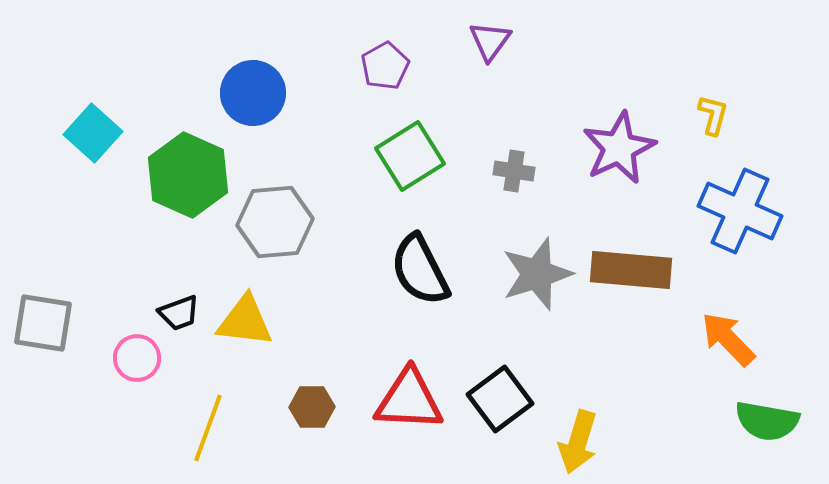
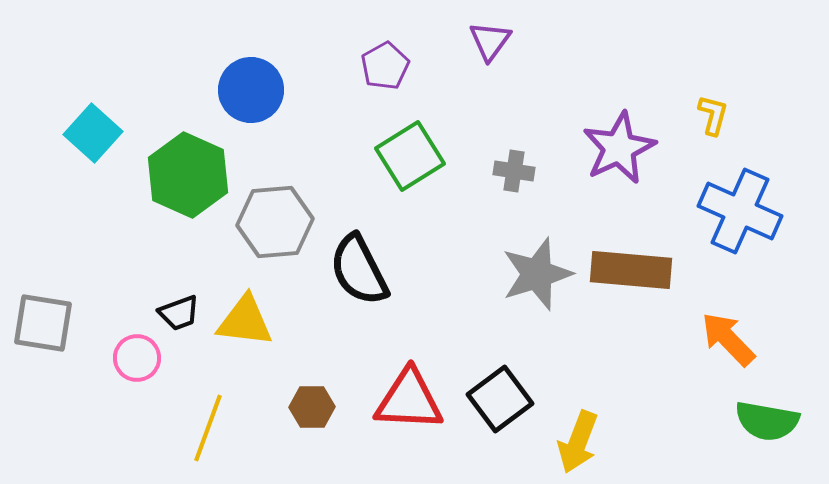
blue circle: moved 2 px left, 3 px up
black semicircle: moved 61 px left
yellow arrow: rotated 4 degrees clockwise
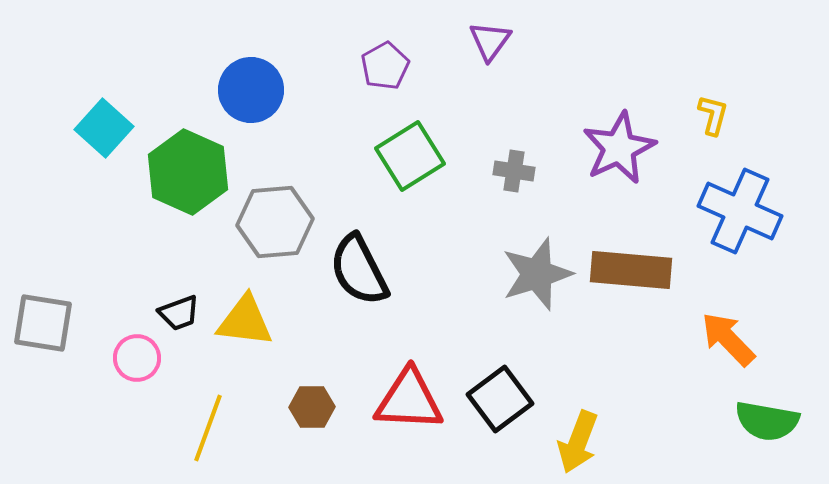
cyan square: moved 11 px right, 5 px up
green hexagon: moved 3 px up
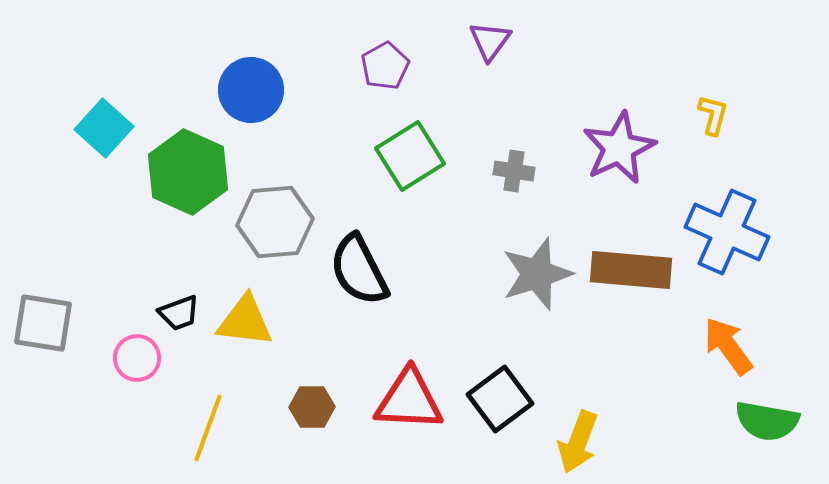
blue cross: moved 13 px left, 21 px down
orange arrow: moved 7 px down; rotated 8 degrees clockwise
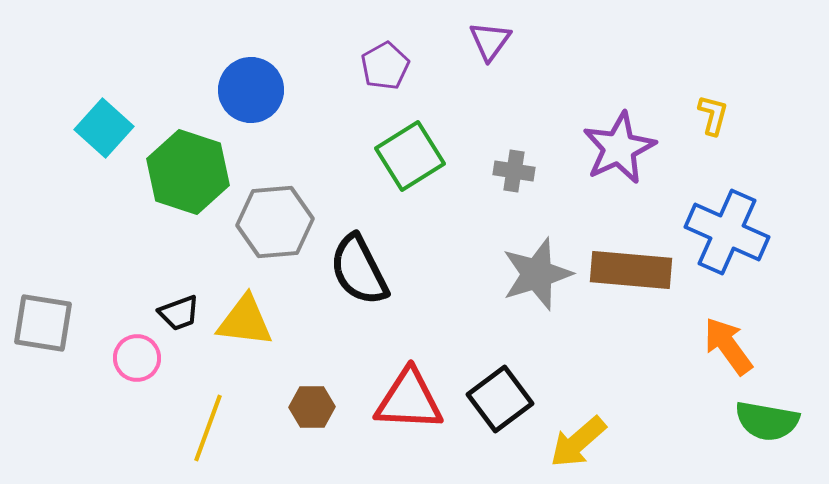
green hexagon: rotated 6 degrees counterclockwise
yellow arrow: rotated 28 degrees clockwise
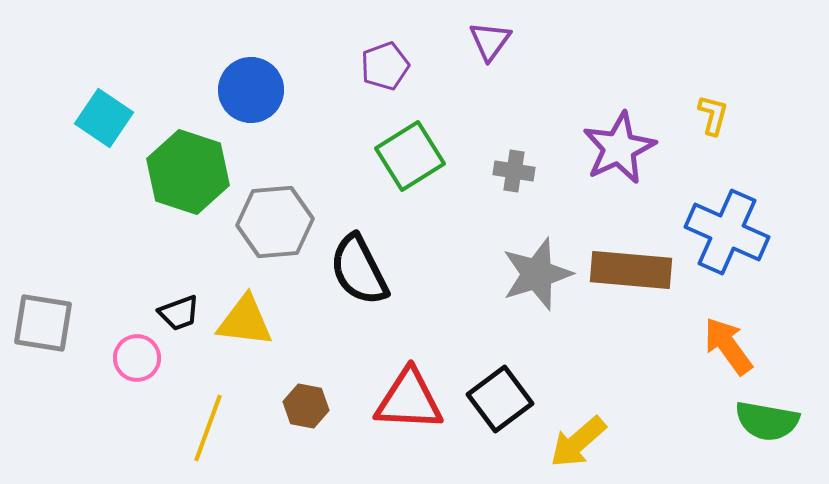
purple pentagon: rotated 9 degrees clockwise
cyan square: moved 10 px up; rotated 8 degrees counterclockwise
brown hexagon: moved 6 px left, 1 px up; rotated 12 degrees clockwise
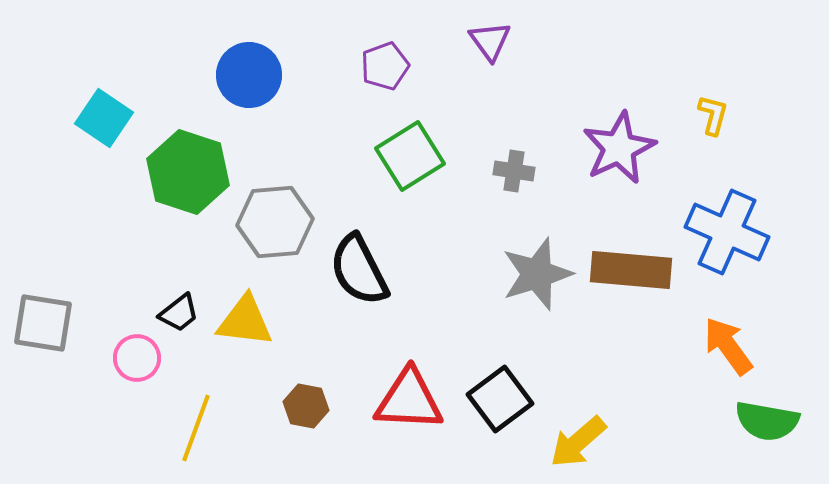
purple triangle: rotated 12 degrees counterclockwise
blue circle: moved 2 px left, 15 px up
black trapezoid: rotated 18 degrees counterclockwise
yellow line: moved 12 px left
